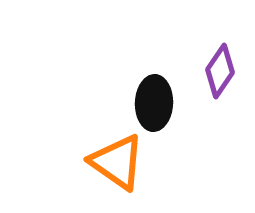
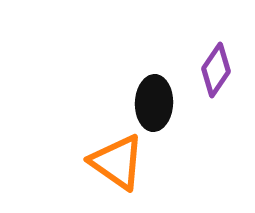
purple diamond: moved 4 px left, 1 px up
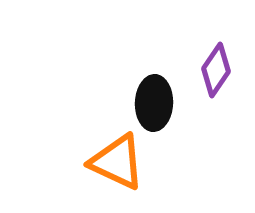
orange triangle: rotated 10 degrees counterclockwise
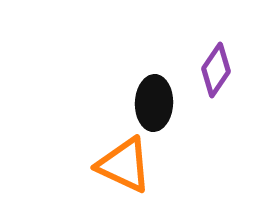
orange triangle: moved 7 px right, 3 px down
